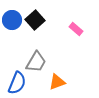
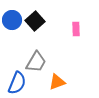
black square: moved 1 px down
pink rectangle: rotated 48 degrees clockwise
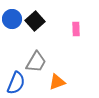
blue circle: moved 1 px up
blue semicircle: moved 1 px left
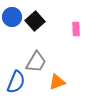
blue circle: moved 2 px up
blue semicircle: moved 1 px up
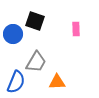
blue circle: moved 1 px right, 17 px down
black square: rotated 30 degrees counterclockwise
orange triangle: rotated 18 degrees clockwise
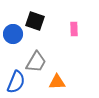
pink rectangle: moved 2 px left
